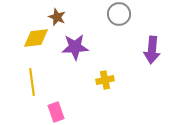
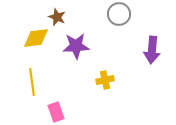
purple star: moved 1 px right, 1 px up
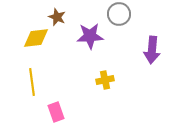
purple star: moved 14 px right, 10 px up
